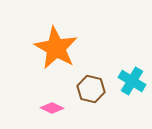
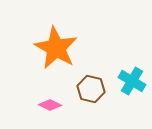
pink diamond: moved 2 px left, 3 px up
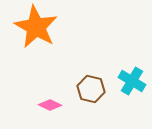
orange star: moved 20 px left, 21 px up
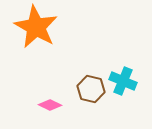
cyan cross: moved 9 px left; rotated 8 degrees counterclockwise
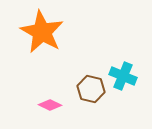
orange star: moved 6 px right, 5 px down
cyan cross: moved 5 px up
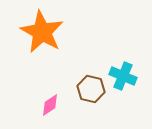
pink diamond: rotated 60 degrees counterclockwise
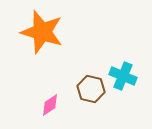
orange star: rotated 12 degrees counterclockwise
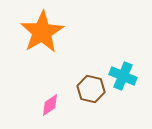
orange star: rotated 24 degrees clockwise
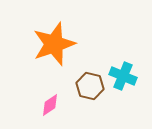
orange star: moved 12 px right, 12 px down; rotated 12 degrees clockwise
brown hexagon: moved 1 px left, 3 px up
